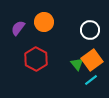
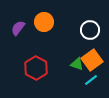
red hexagon: moved 9 px down
green triangle: rotated 32 degrees counterclockwise
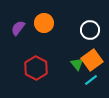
orange circle: moved 1 px down
green triangle: rotated 32 degrees clockwise
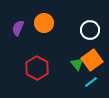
purple semicircle: rotated 14 degrees counterclockwise
red hexagon: moved 1 px right
cyan line: moved 2 px down
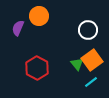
orange circle: moved 5 px left, 7 px up
white circle: moved 2 px left
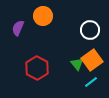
orange circle: moved 4 px right
white circle: moved 2 px right
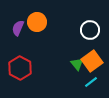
orange circle: moved 6 px left, 6 px down
orange square: moved 1 px down
red hexagon: moved 17 px left
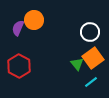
orange circle: moved 3 px left, 2 px up
white circle: moved 2 px down
orange square: moved 1 px right, 3 px up
red hexagon: moved 1 px left, 2 px up
